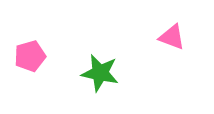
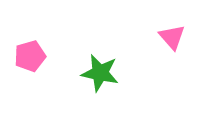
pink triangle: rotated 28 degrees clockwise
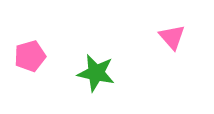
green star: moved 4 px left
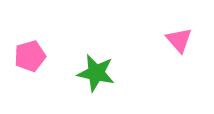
pink triangle: moved 7 px right, 3 px down
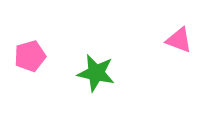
pink triangle: rotated 28 degrees counterclockwise
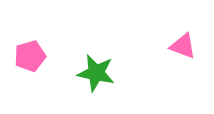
pink triangle: moved 4 px right, 6 px down
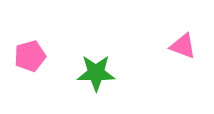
green star: rotated 12 degrees counterclockwise
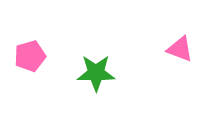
pink triangle: moved 3 px left, 3 px down
